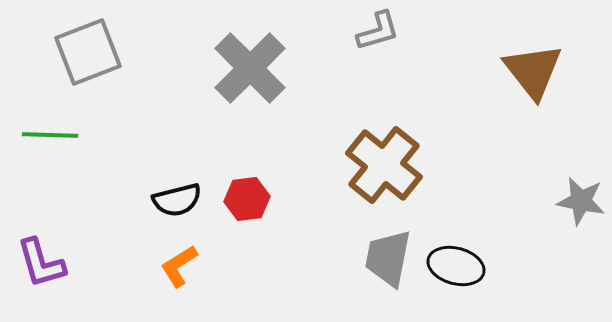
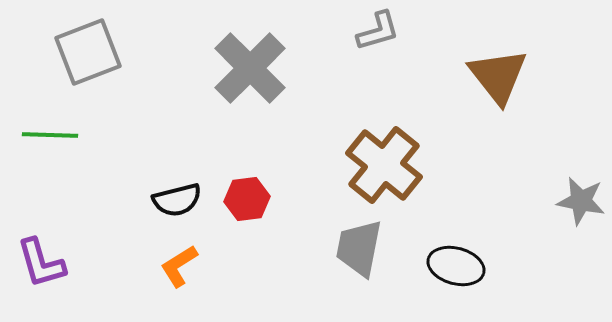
brown triangle: moved 35 px left, 5 px down
gray trapezoid: moved 29 px left, 10 px up
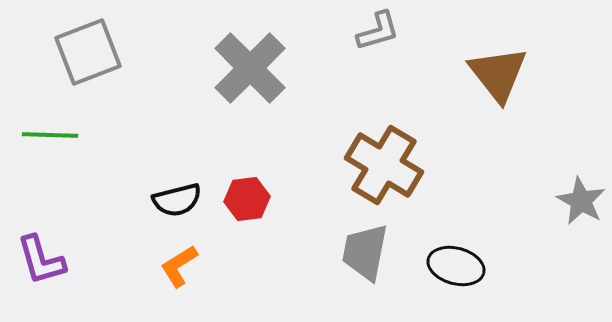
brown triangle: moved 2 px up
brown cross: rotated 8 degrees counterclockwise
gray star: rotated 18 degrees clockwise
gray trapezoid: moved 6 px right, 4 px down
purple L-shape: moved 3 px up
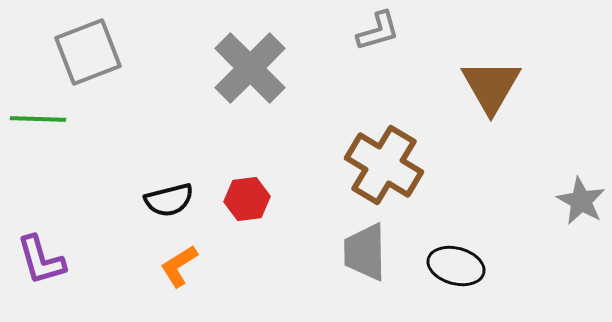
brown triangle: moved 7 px left, 12 px down; rotated 8 degrees clockwise
green line: moved 12 px left, 16 px up
black semicircle: moved 8 px left
gray trapezoid: rotated 12 degrees counterclockwise
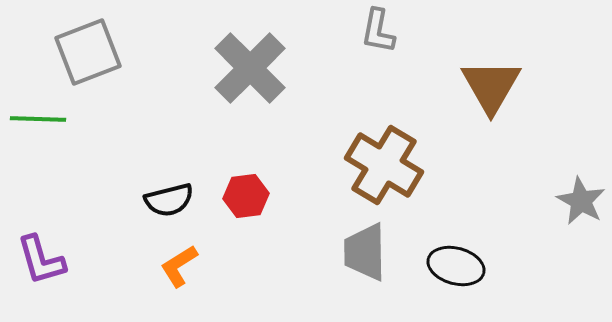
gray L-shape: rotated 117 degrees clockwise
red hexagon: moved 1 px left, 3 px up
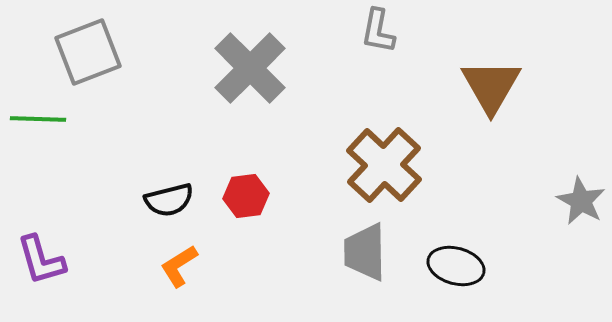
brown cross: rotated 12 degrees clockwise
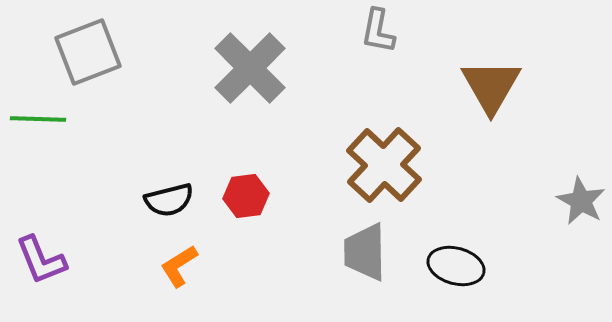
purple L-shape: rotated 6 degrees counterclockwise
